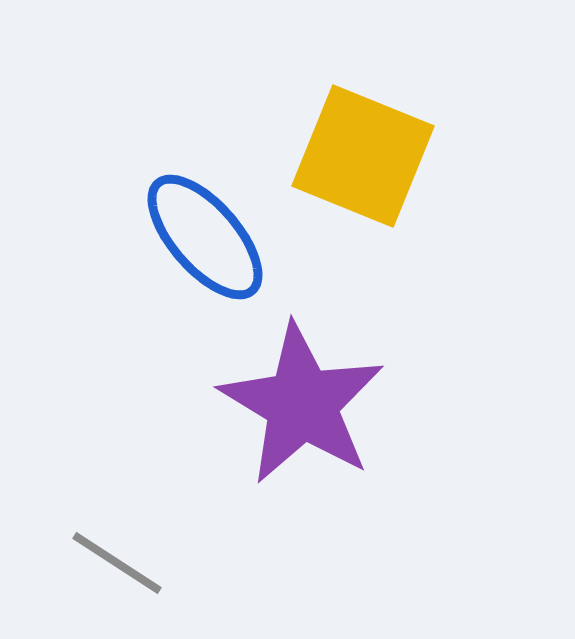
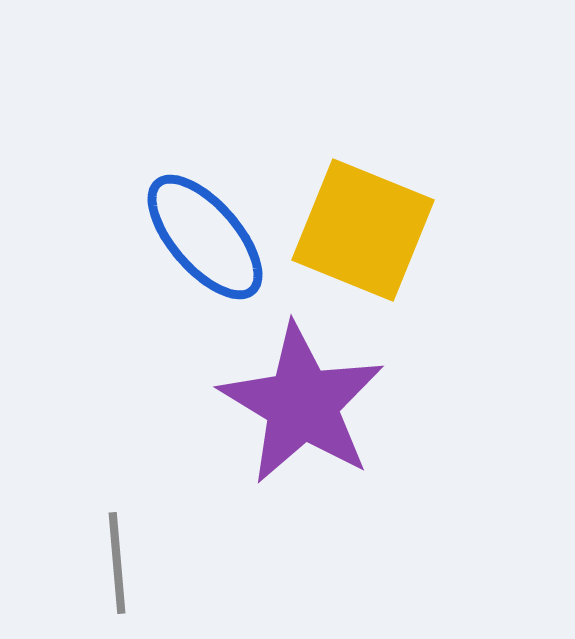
yellow square: moved 74 px down
gray line: rotated 52 degrees clockwise
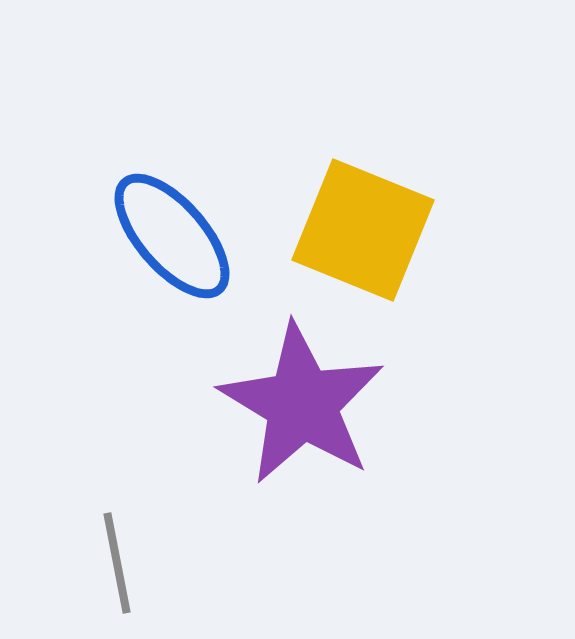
blue ellipse: moved 33 px left, 1 px up
gray line: rotated 6 degrees counterclockwise
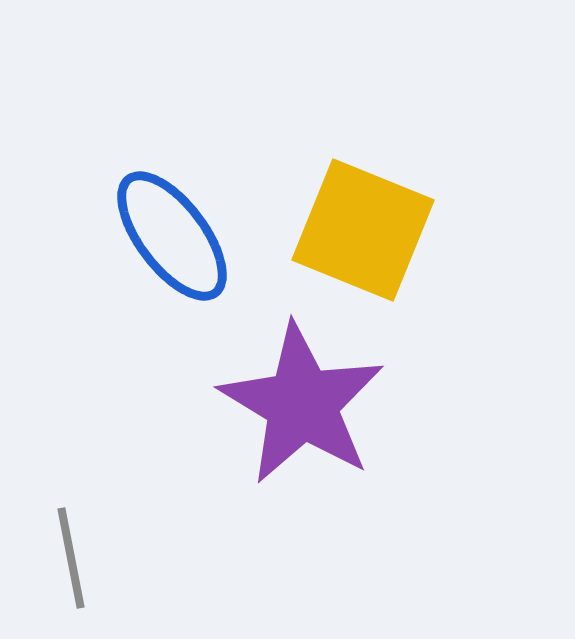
blue ellipse: rotated 4 degrees clockwise
gray line: moved 46 px left, 5 px up
